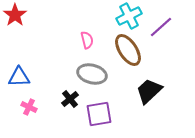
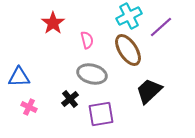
red star: moved 38 px right, 8 px down
purple square: moved 2 px right
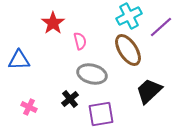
pink semicircle: moved 7 px left, 1 px down
blue triangle: moved 17 px up
